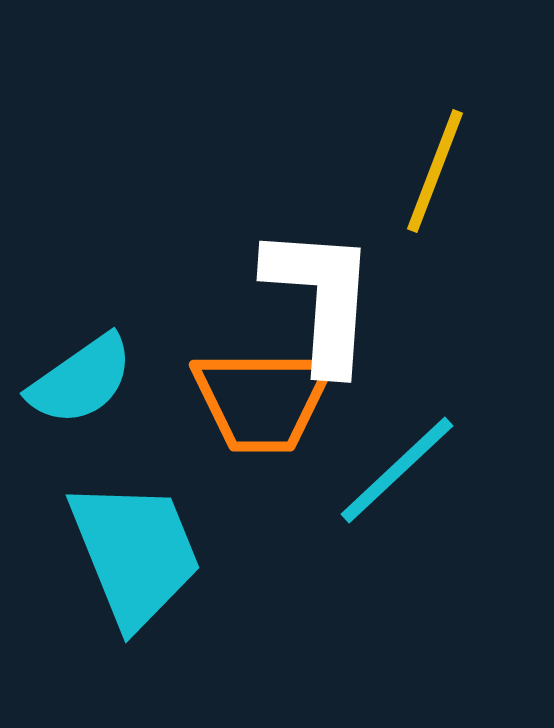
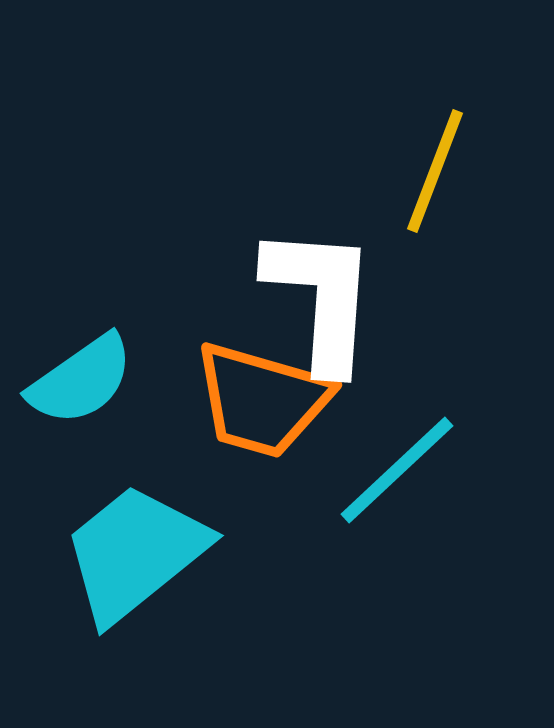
orange trapezoid: rotated 16 degrees clockwise
cyan trapezoid: rotated 107 degrees counterclockwise
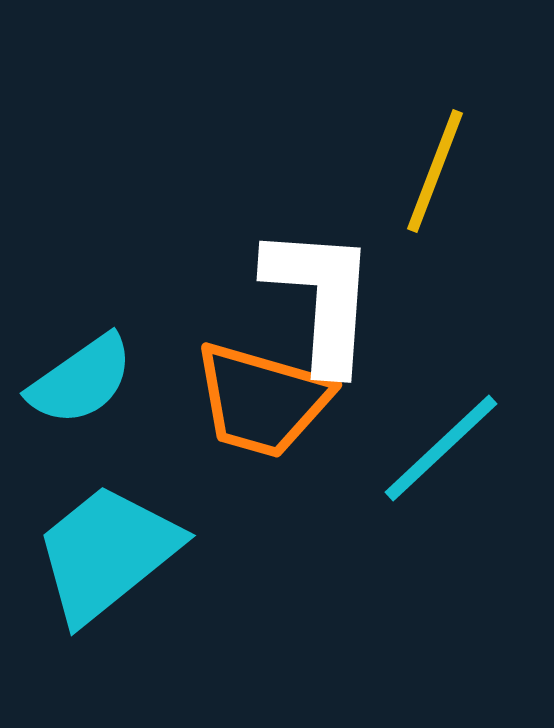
cyan line: moved 44 px right, 22 px up
cyan trapezoid: moved 28 px left
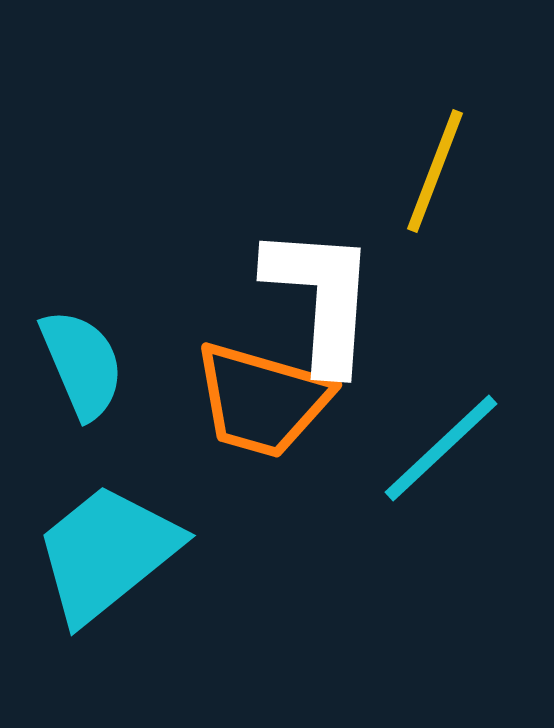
cyan semicircle: moved 1 px right, 16 px up; rotated 78 degrees counterclockwise
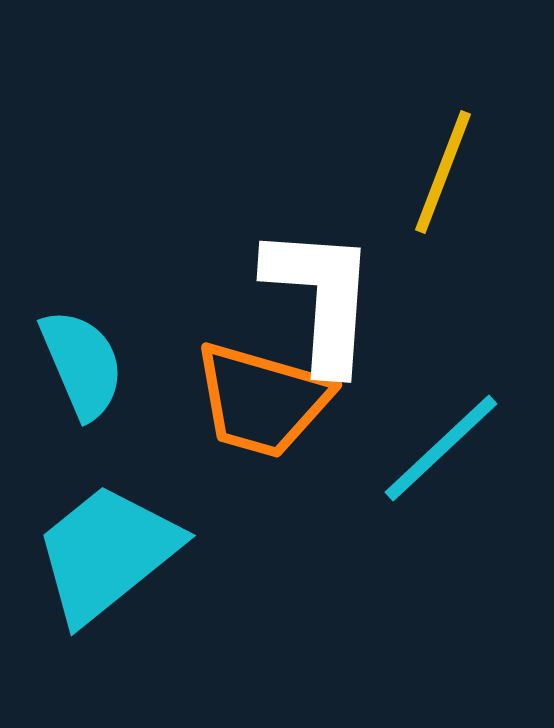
yellow line: moved 8 px right, 1 px down
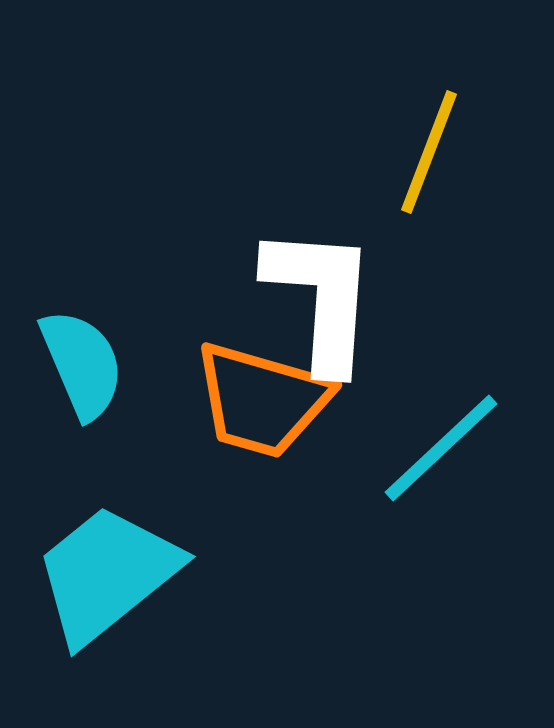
yellow line: moved 14 px left, 20 px up
cyan trapezoid: moved 21 px down
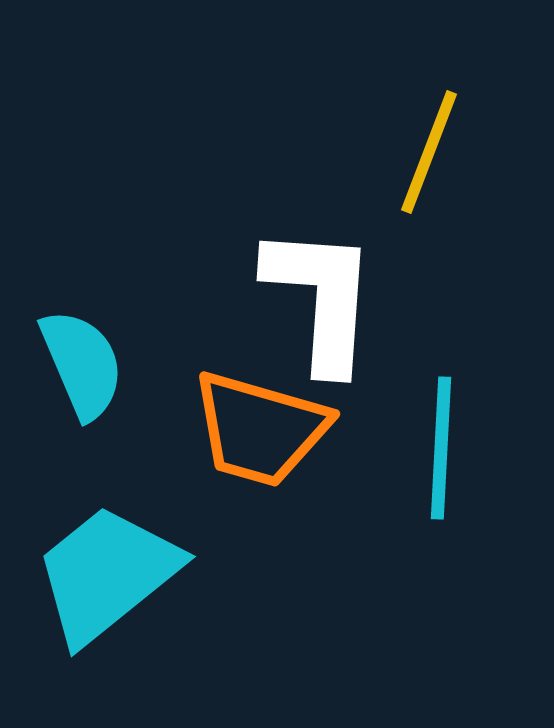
orange trapezoid: moved 2 px left, 29 px down
cyan line: rotated 44 degrees counterclockwise
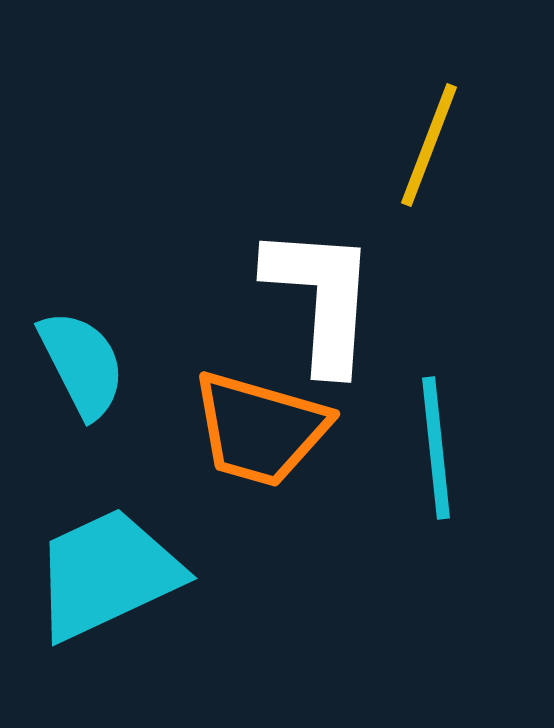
yellow line: moved 7 px up
cyan semicircle: rotated 4 degrees counterclockwise
cyan line: moved 5 px left; rotated 9 degrees counterclockwise
cyan trapezoid: rotated 14 degrees clockwise
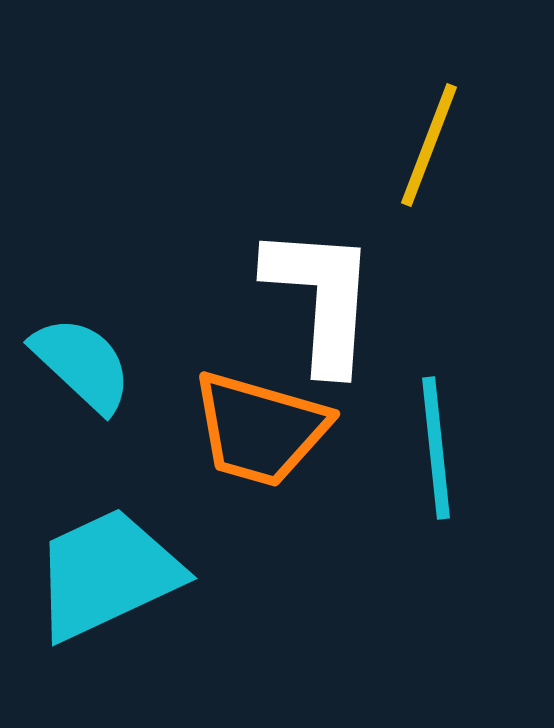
cyan semicircle: rotated 20 degrees counterclockwise
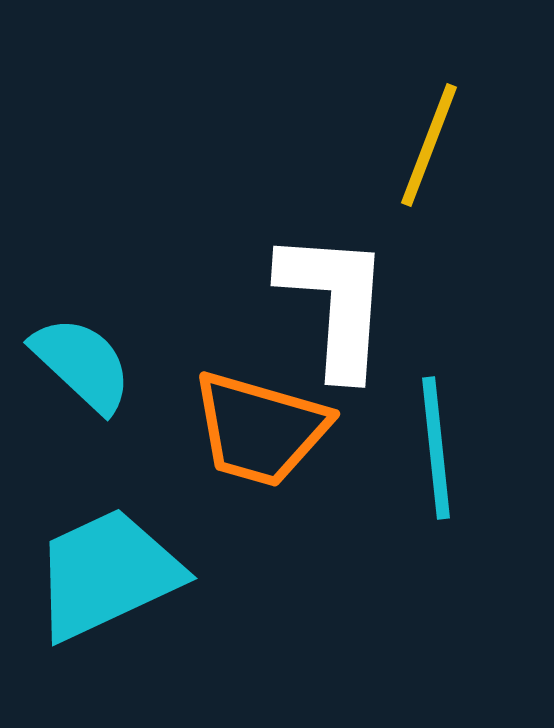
white L-shape: moved 14 px right, 5 px down
